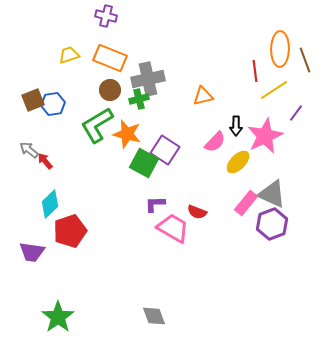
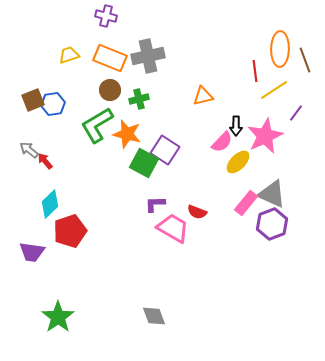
gray cross: moved 23 px up
pink semicircle: moved 7 px right
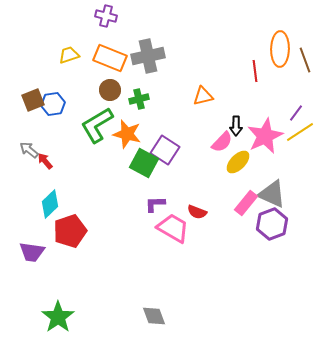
yellow line: moved 26 px right, 42 px down
